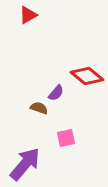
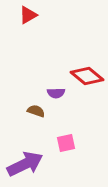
purple semicircle: rotated 48 degrees clockwise
brown semicircle: moved 3 px left, 3 px down
pink square: moved 5 px down
purple arrow: rotated 24 degrees clockwise
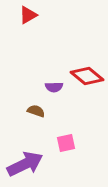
purple semicircle: moved 2 px left, 6 px up
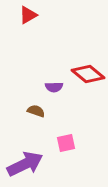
red diamond: moved 1 px right, 2 px up
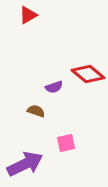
purple semicircle: rotated 18 degrees counterclockwise
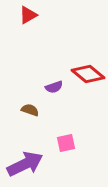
brown semicircle: moved 6 px left, 1 px up
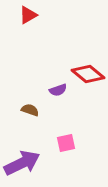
purple semicircle: moved 4 px right, 3 px down
purple arrow: moved 3 px left, 1 px up
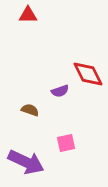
red triangle: rotated 30 degrees clockwise
red diamond: rotated 24 degrees clockwise
purple semicircle: moved 2 px right, 1 px down
purple arrow: moved 4 px right, 1 px up; rotated 51 degrees clockwise
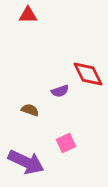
pink square: rotated 12 degrees counterclockwise
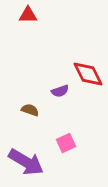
purple arrow: rotated 6 degrees clockwise
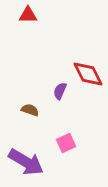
purple semicircle: rotated 132 degrees clockwise
